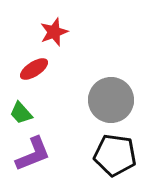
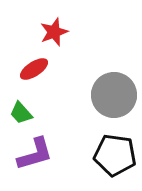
gray circle: moved 3 px right, 5 px up
purple L-shape: moved 2 px right; rotated 6 degrees clockwise
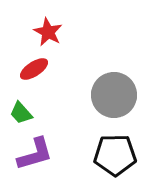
red star: moved 6 px left; rotated 24 degrees counterclockwise
black pentagon: rotated 9 degrees counterclockwise
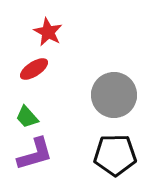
green trapezoid: moved 6 px right, 4 px down
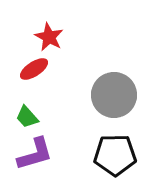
red star: moved 1 px right, 5 px down
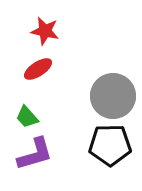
red star: moved 4 px left, 6 px up; rotated 16 degrees counterclockwise
red ellipse: moved 4 px right
gray circle: moved 1 px left, 1 px down
black pentagon: moved 5 px left, 10 px up
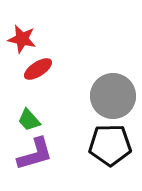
red star: moved 23 px left, 8 px down
green trapezoid: moved 2 px right, 3 px down
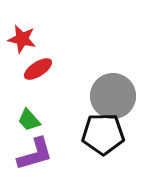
black pentagon: moved 7 px left, 11 px up
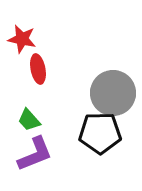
red ellipse: rotated 68 degrees counterclockwise
gray circle: moved 3 px up
black pentagon: moved 3 px left, 1 px up
purple L-shape: rotated 6 degrees counterclockwise
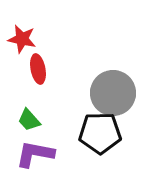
purple L-shape: rotated 147 degrees counterclockwise
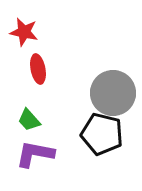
red star: moved 2 px right, 7 px up
black pentagon: moved 2 px right, 1 px down; rotated 15 degrees clockwise
